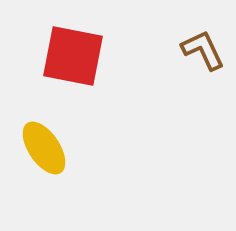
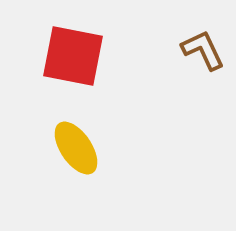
yellow ellipse: moved 32 px right
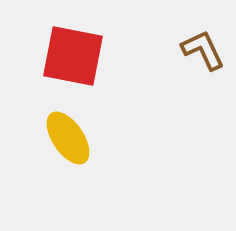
yellow ellipse: moved 8 px left, 10 px up
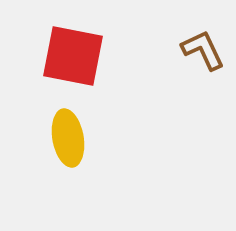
yellow ellipse: rotated 24 degrees clockwise
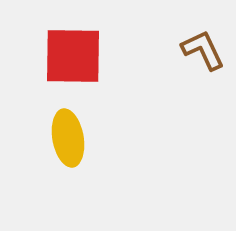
red square: rotated 10 degrees counterclockwise
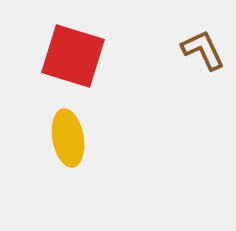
red square: rotated 16 degrees clockwise
